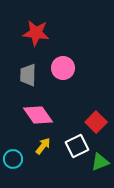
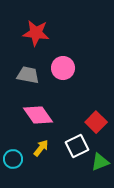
gray trapezoid: rotated 100 degrees clockwise
yellow arrow: moved 2 px left, 2 px down
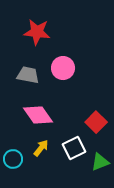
red star: moved 1 px right, 1 px up
white square: moved 3 px left, 2 px down
